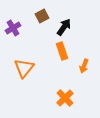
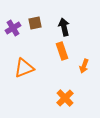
brown square: moved 7 px left, 7 px down; rotated 16 degrees clockwise
black arrow: rotated 48 degrees counterclockwise
orange triangle: rotated 30 degrees clockwise
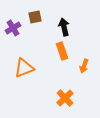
brown square: moved 6 px up
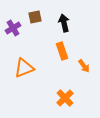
black arrow: moved 4 px up
orange arrow: rotated 56 degrees counterclockwise
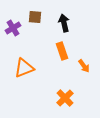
brown square: rotated 16 degrees clockwise
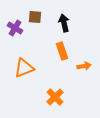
purple cross: moved 2 px right; rotated 28 degrees counterclockwise
orange arrow: rotated 64 degrees counterclockwise
orange cross: moved 10 px left, 1 px up
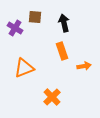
orange cross: moved 3 px left
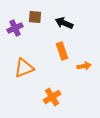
black arrow: rotated 54 degrees counterclockwise
purple cross: rotated 35 degrees clockwise
orange cross: rotated 12 degrees clockwise
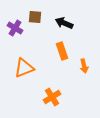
purple cross: rotated 35 degrees counterclockwise
orange arrow: rotated 88 degrees clockwise
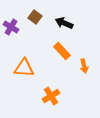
brown square: rotated 32 degrees clockwise
purple cross: moved 4 px left, 1 px up
orange rectangle: rotated 24 degrees counterclockwise
orange triangle: rotated 25 degrees clockwise
orange cross: moved 1 px left, 1 px up
